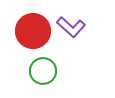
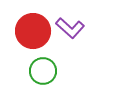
purple L-shape: moved 1 px left, 1 px down
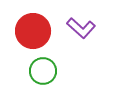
purple L-shape: moved 11 px right
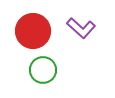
green circle: moved 1 px up
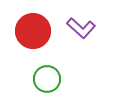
green circle: moved 4 px right, 9 px down
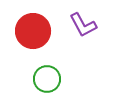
purple L-shape: moved 2 px right, 3 px up; rotated 20 degrees clockwise
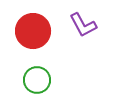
green circle: moved 10 px left, 1 px down
